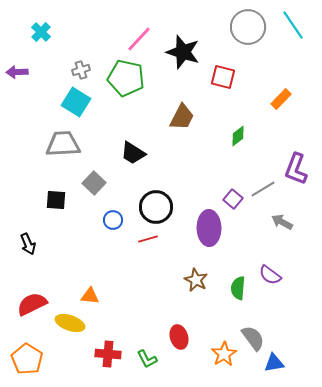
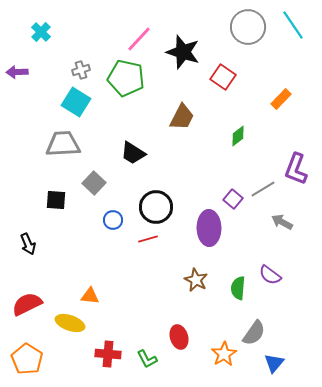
red square: rotated 20 degrees clockwise
red semicircle: moved 5 px left
gray semicircle: moved 1 px right, 5 px up; rotated 72 degrees clockwise
blue triangle: rotated 40 degrees counterclockwise
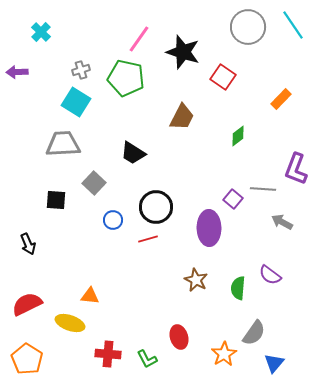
pink line: rotated 8 degrees counterclockwise
gray line: rotated 35 degrees clockwise
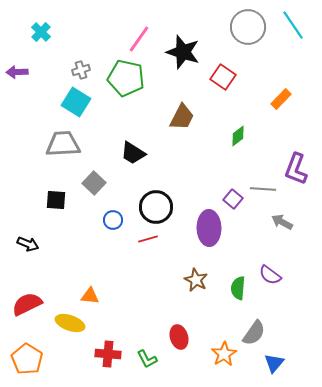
black arrow: rotated 45 degrees counterclockwise
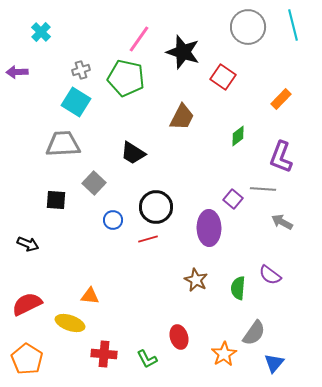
cyan line: rotated 20 degrees clockwise
purple L-shape: moved 15 px left, 12 px up
red cross: moved 4 px left
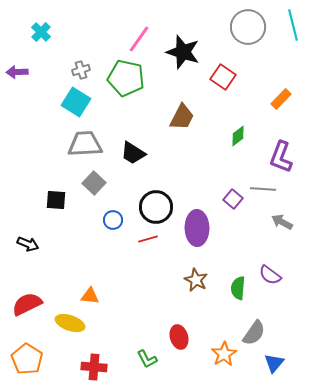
gray trapezoid: moved 22 px right
purple ellipse: moved 12 px left
red cross: moved 10 px left, 13 px down
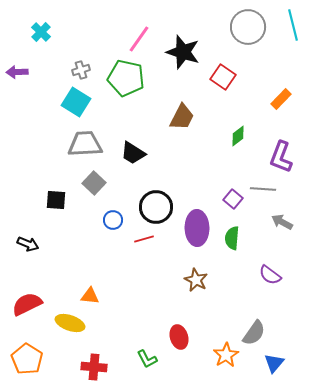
red line: moved 4 px left
green semicircle: moved 6 px left, 50 px up
orange star: moved 2 px right, 1 px down
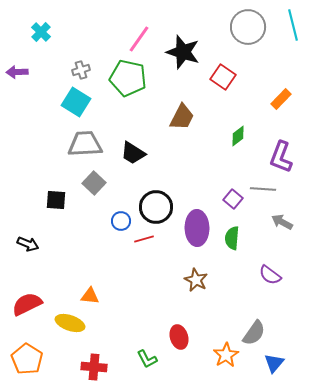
green pentagon: moved 2 px right
blue circle: moved 8 px right, 1 px down
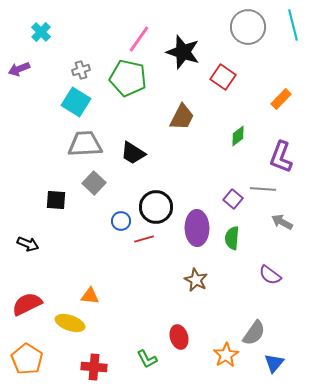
purple arrow: moved 2 px right, 3 px up; rotated 20 degrees counterclockwise
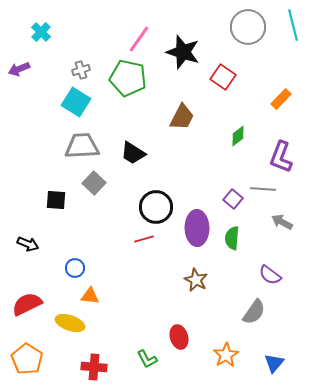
gray trapezoid: moved 3 px left, 2 px down
blue circle: moved 46 px left, 47 px down
gray semicircle: moved 21 px up
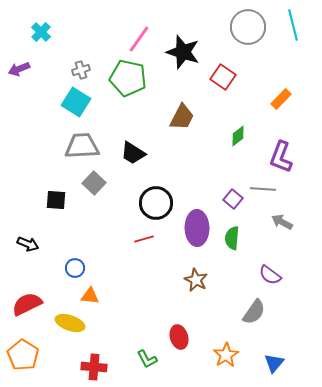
black circle: moved 4 px up
orange pentagon: moved 4 px left, 4 px up
